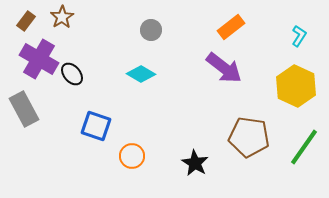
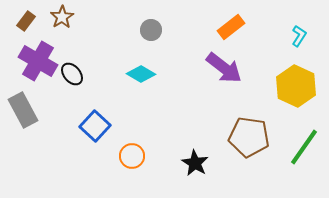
purple cross: moved 1 px left, 2 px down
gray rectangle: moved 1 px left, 1 px down
blue square: moved 1 px left; rotated 24 degrees clockwise
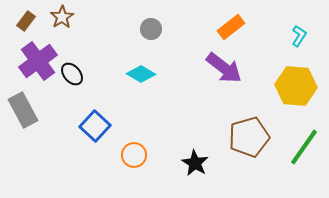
gray circle: moved 1 px up
purple cross: rotated 24 degrees clockwise
yellow hexagon: rotated 21 degrees counterclockwise
brown pentagon: rotated 24 degrees counterclockwise
orange circle: moved 2 px right, 1 px up
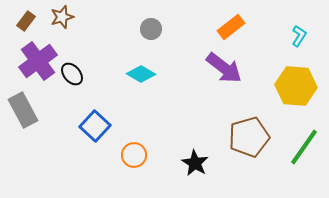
brown star: rotated 15 degrees clockwise
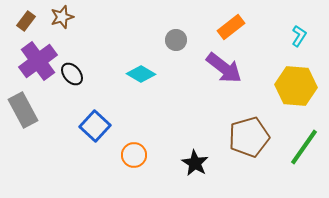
gray circle: moved 25 px right, 11 px down
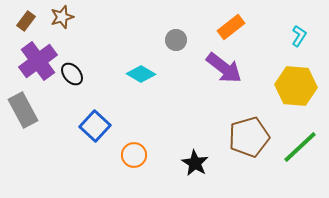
green line: moved 4 px left; rotated 12 degrees clockwise
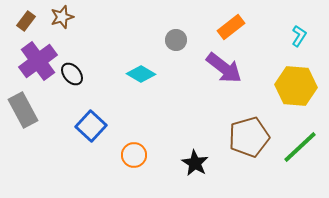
blue square: moved 4 px left
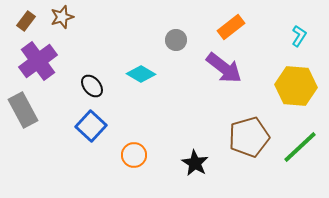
black ellipse: moved 20 px right, 12 px down
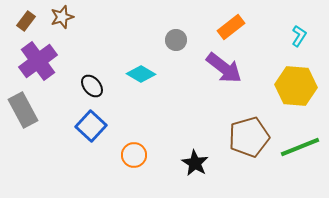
green line: rotated 21 degrees clockwise
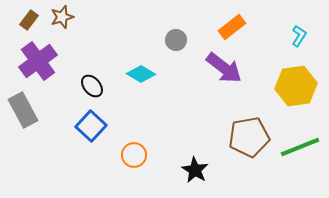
brown rectangle: moved 3 px right, 1 px up
orange rectangle: moved 1 px right
yellow hexagon: rotated 12 degrees counterclockwise
brown pentagon: rotated 6 degrees clockwise
black star: moved 7 px down
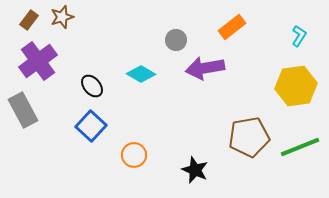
purple arrow: moved 19 px left; rotated 132 degrees clockwise
black star: rotated 8 degrees counterclockwise
